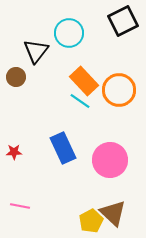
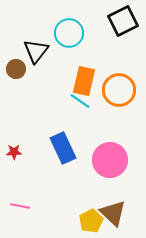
brown circle: moved 8 px up
orange rectangle: rotated 56 degrees clockwise
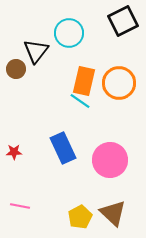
orange circle: moved 7 px up
yellow pentagon: moved 11 px left, 4 px up
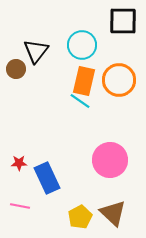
black square: rotated 28 degrees clockwise
cyan circle: moved 13 px right, 12 px down
orange circle: moved 3 px up
blue rectangle: moved 16 px left, 30 px down
red star: moved 5 px right, 11 px down
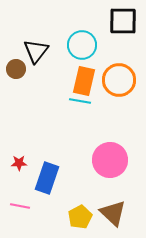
cyan line: rotated 25 degrees counterclockwise
blue rectangle: rotated 44 degrees clockwise
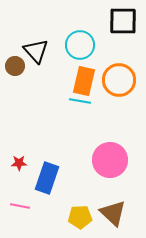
cyan circle: moved 2 px left
black triangle: rotated 20 degrees counterclockwise
brown circle: moved 1 px left, 3 px up
yellow pentagon: rotated 25 degrees clockwise
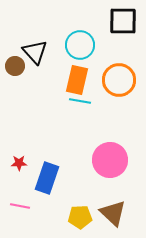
black triangle: moved 1 px left, 1 px down
orange rectangle: moved 7 px left, 1 px up
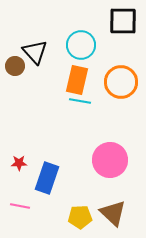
cyan circle: moved 1 px right
orange circle: moved 2 px right, 2 px down
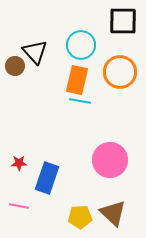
orange circle: moved 1 px left, 10 px up
pink line: moved 1 px left
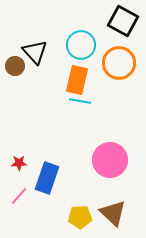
black square: rotated 28 degrees clockwise
orange circle: moved 1 px left, 9 px up
pink line: moved 10 px up; rotated 60 degrees counterclockwise
